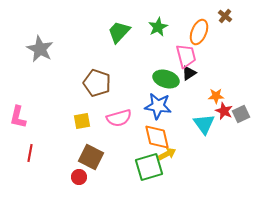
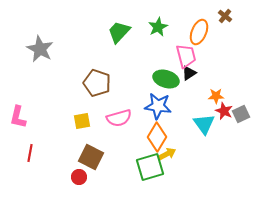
orange diamond: rotated 44 degrees clockwise
green square: moved 1 px right
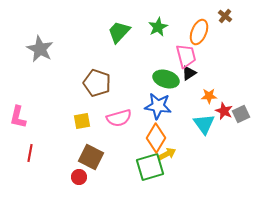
orange star: moved 7 px left
orange diamond: moved 1 px left, 1 px down
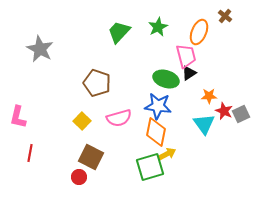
yellow square: rotated 36 degrees counterclockwise
orange diamond: moved 6 px up; rotated 20 degrees counterclockwise
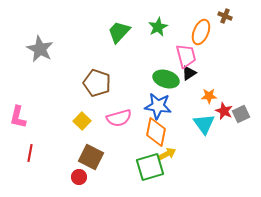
brown cross: rotated 16 degrees counterclockwise
orange ellipse: moved 2 px right
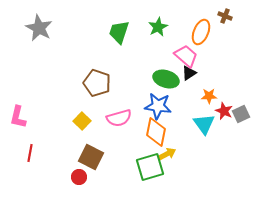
green trapezoid: rotated 25 degrees counterclockwise
gray star: moved 1 px left, 21 px up
pink trapezoid: rotated 35 degrees counterclockwise
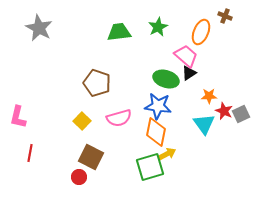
green trapezoid: rotated 65 degrees clockwise
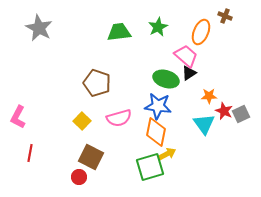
pink L-shape: rotated 15 degrees clockwise
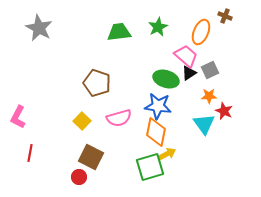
gray square: moved 31 px left, 44 px up
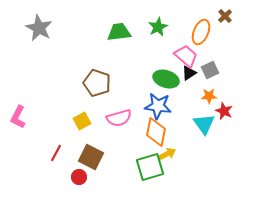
brown cross: rotated 24 degrees clockwise
yellow square: rotated 18 degrees clockwise
red line: moved 26 px right; rotated 18 degrees clockwise
